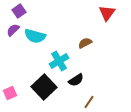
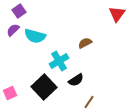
red triangle: moved 10 px right, 1 px down
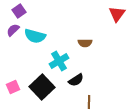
brown semicircle: rotated 152 degrees counterclockwise
black square: moved 2 px left
pink square: moved 3 px right, 6 px up
brown line: rotated 32 degrees counterclockwise
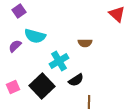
red triangle: rotated 24 degrees counterclockwise
purple semicircle: moved 2 px right, 16 px down
black square: moved 1 px up
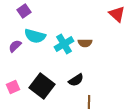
purple square: moved 5 px right
cyan cross: moved 5 px right, 17 px up
black square: rotated 10 degrees counterclockwise
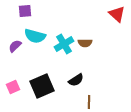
purple square: moved 1 px right; rotated 32 degrees clockwise
black square: rotated 30 degrees clockwise
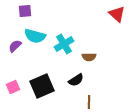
brown semicircle: moved 4 px right, 14 px down
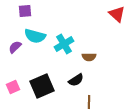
purple semicircle: moved 1 px down
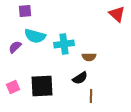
cyan cross: rotated 24 degrees clockwise
black semicircle: moved 4 px right, 2 px up
black square: rotated 20 degrees clockwise
brown line: moved 2 px right, 6 px up
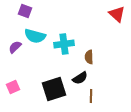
purple square: rotated 24 degrees clockwise
brown semicircle: rotated 88 degrees clockwise
black square: moved 12 px right, 3 px down; rotated 15 degrees counterclockwise
